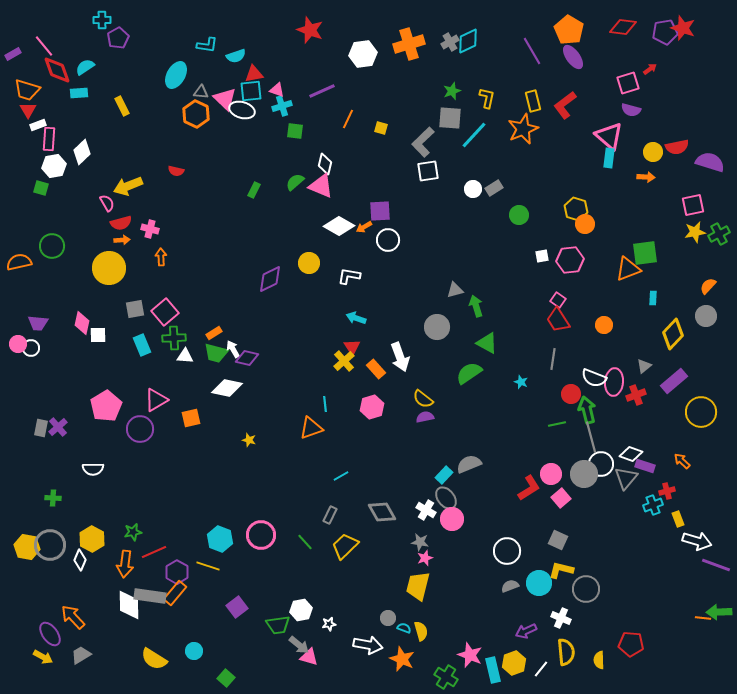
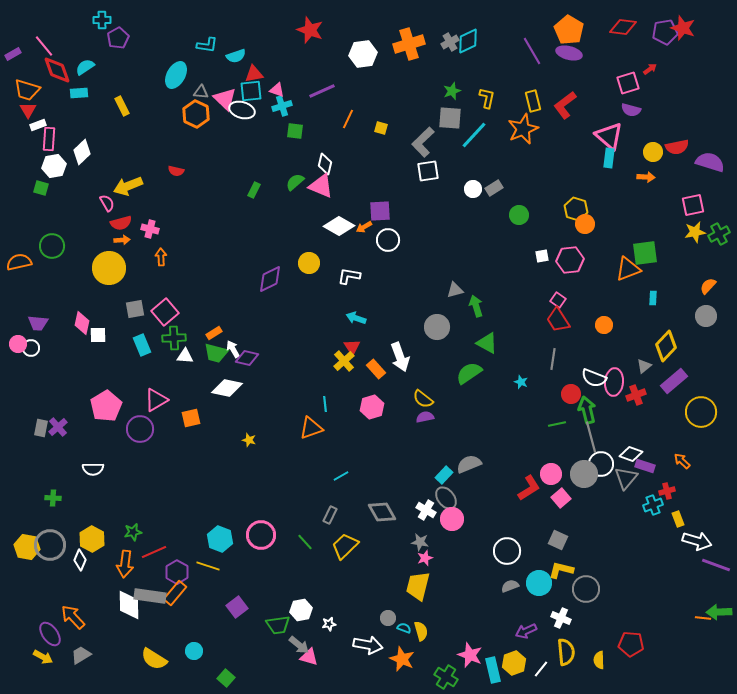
purple ellipse at (573, 57): moved 4 px left, 4 px up; rotated 40 degrees counterclockwise
yellow diamond at (673, 334): moved 7 px left, 12 px down
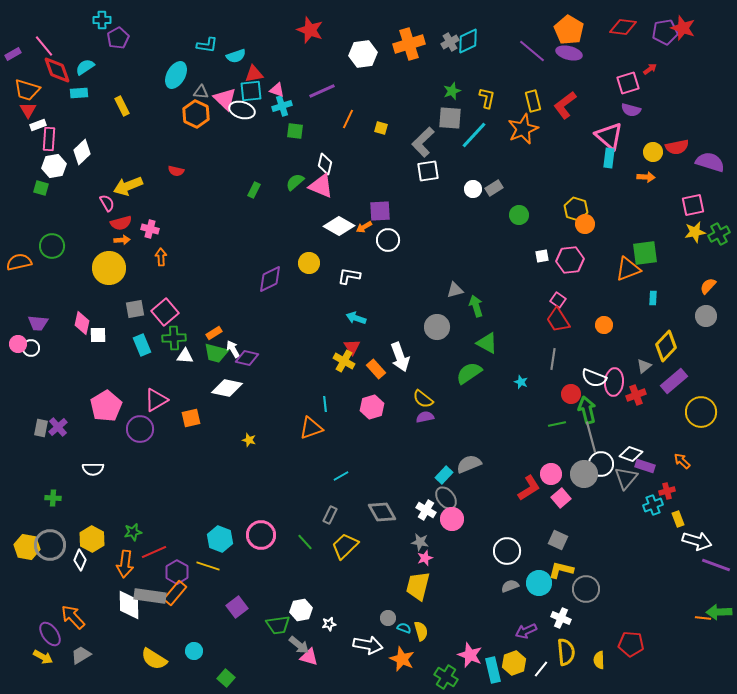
purple line at (532, 51): rotated 20 degrees counterclockwise
yellow cross at (344, 361): rotated 20 degrees counterclockwise
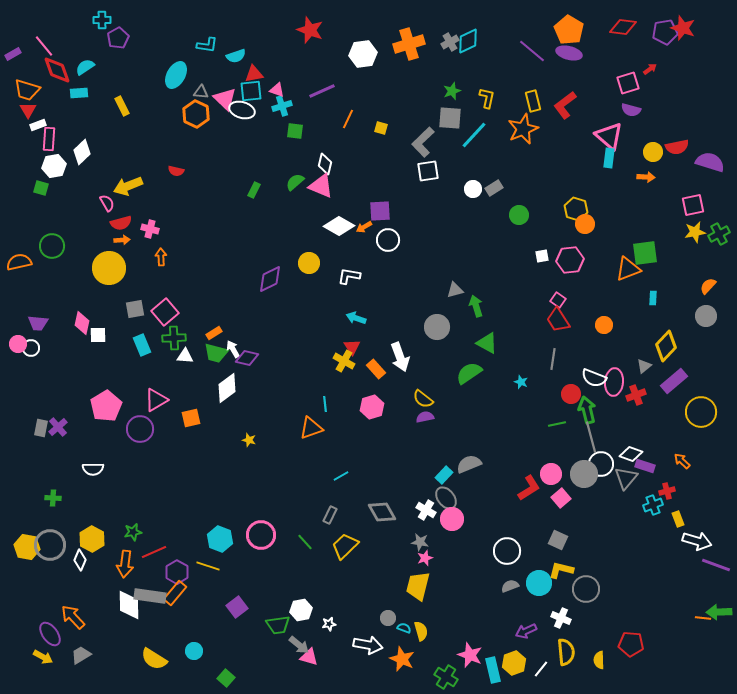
white diamond at (227, 388): rotated 48 degrees counterclockwise
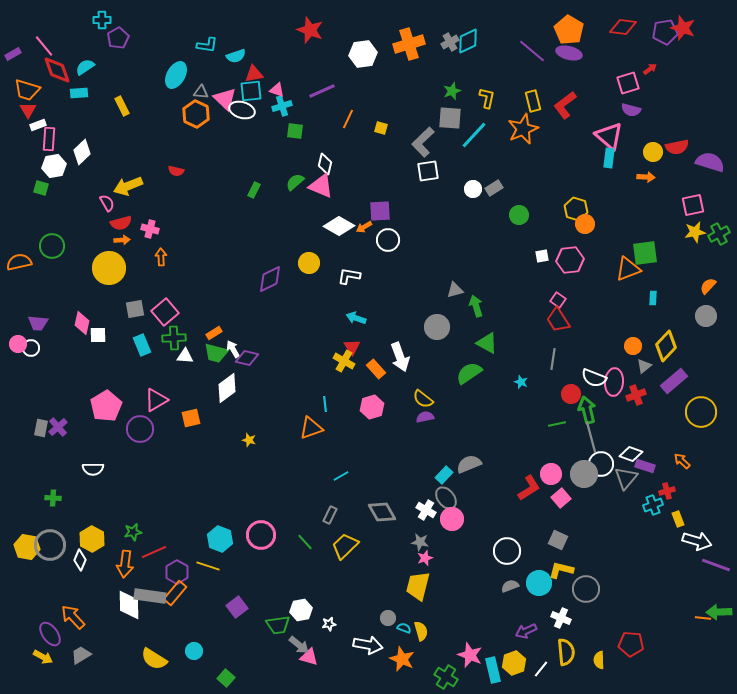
orange circle at (604, 325): moved 29 px right, 21 px down
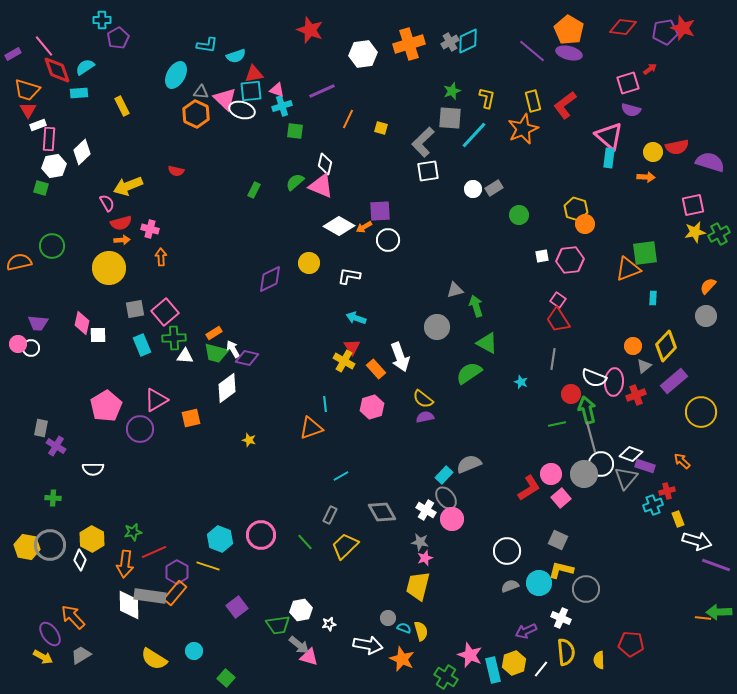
purple cross at (58, 427): moved 2 px left, 19 px down; rotated 18 degrees counterclockwise
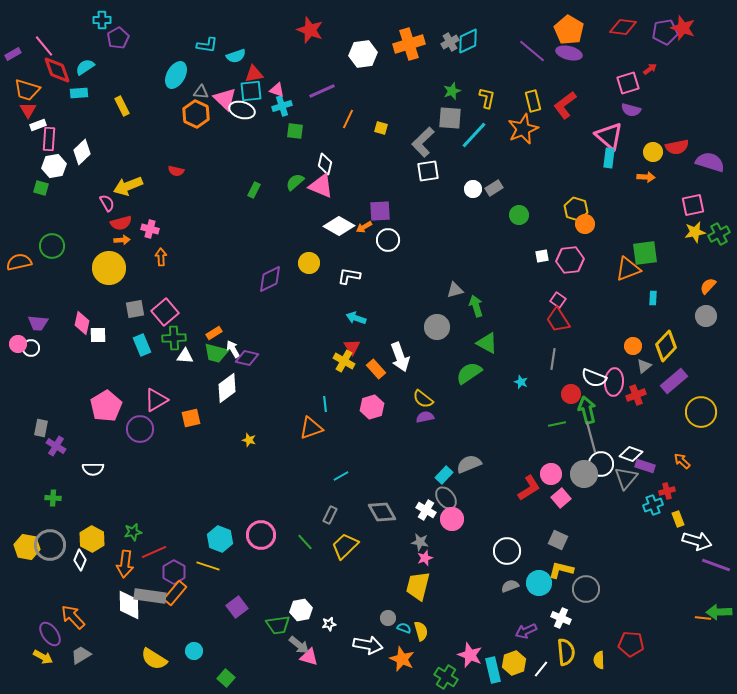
purple hexagon at (177, 572): moved 3 px left
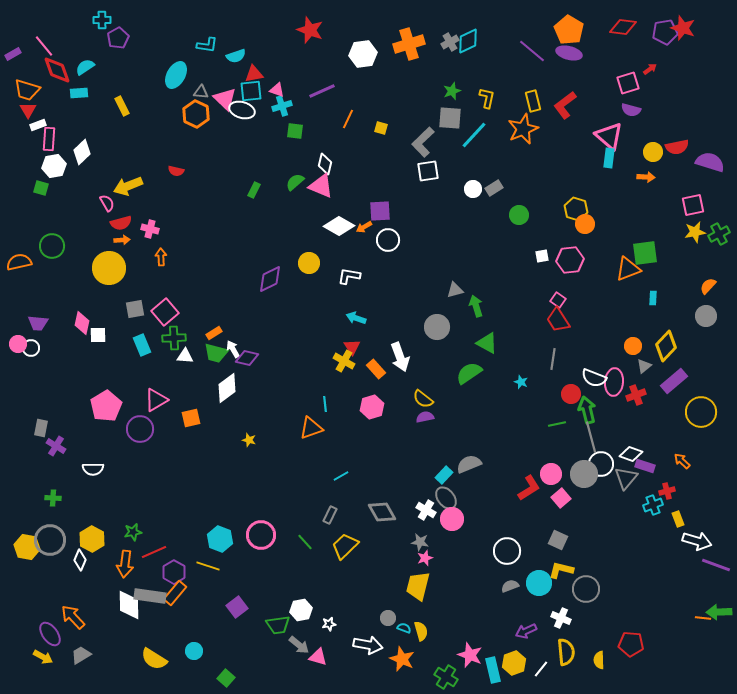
gray circle at (50, 545): moved 5 px up
pink triangle at (309, 657): moved 9 px right
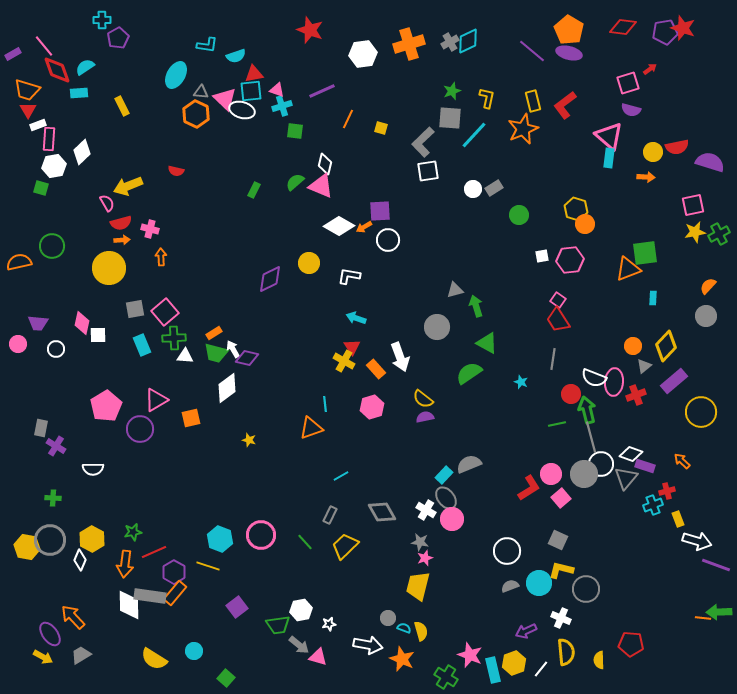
white circle at (31, 348): moved 25 px right, 1 px down
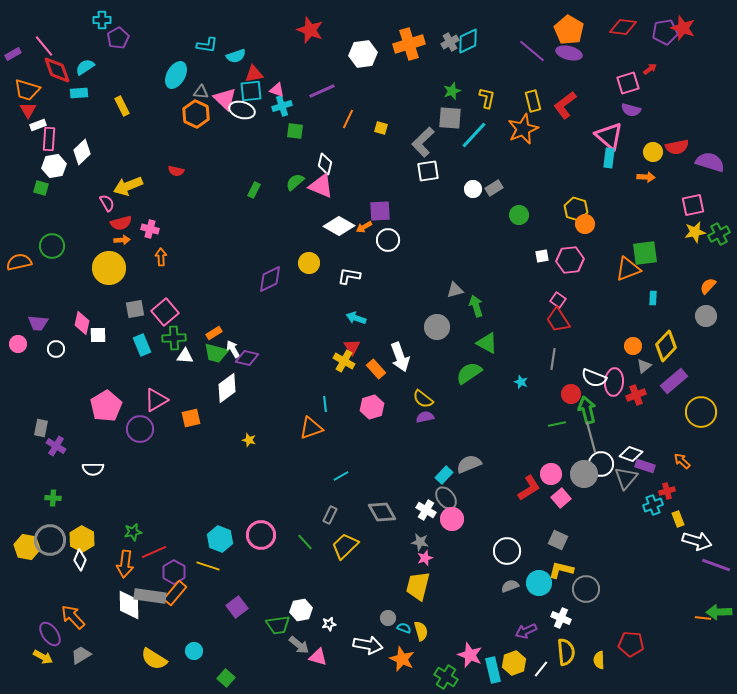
yellow hexagon at (92, 539): moved 10 px left
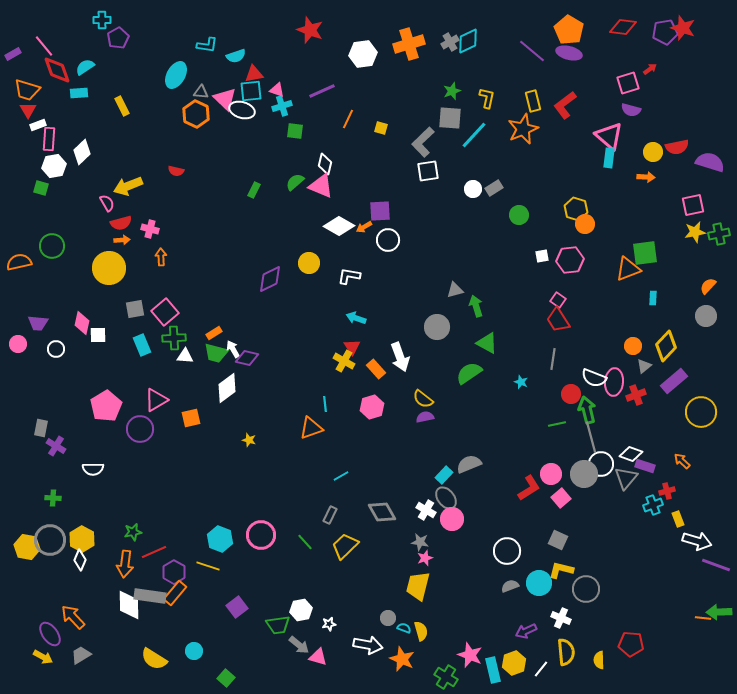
green cross at (719, 234): rotated 15 degrees clockwise
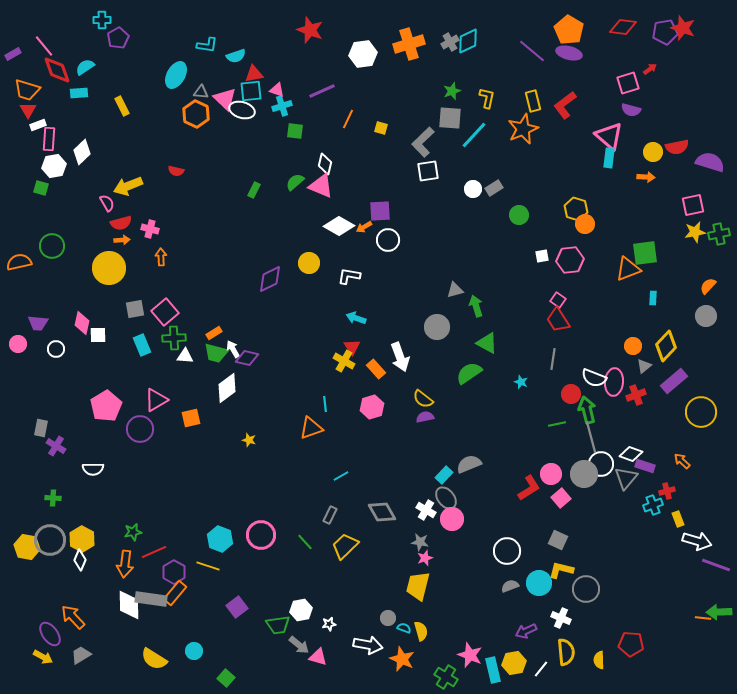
gray rectangle at (150, 596): moved 1 px right, 3 px down
yellow hexagon at (514, 663): rotated 10 degrees clockwise
